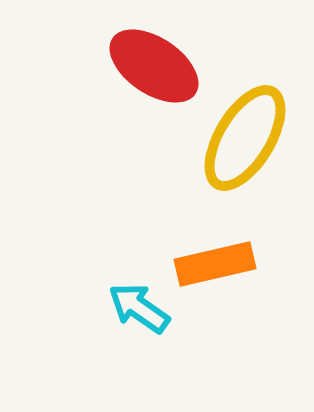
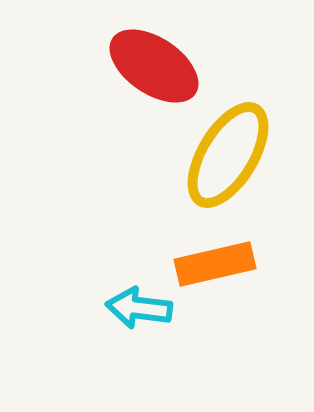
yellow ellipse: moved 17 px left, 17 px down
cyan arrow: rotated 28 degrees counterclockwise
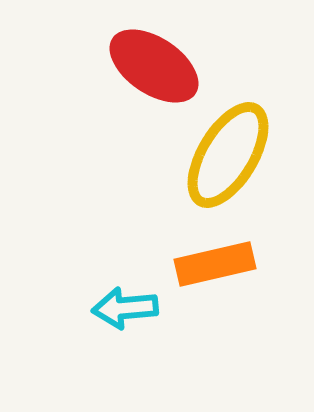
cyan arrow: moved 14 px left; rotated 12 degrees counterclockwise
